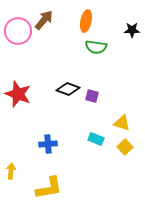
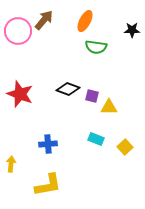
orange ellipse: moved 1 px left; rotated 15 degrees clockwise
red star: moved 2 px right
yellow triangle: moved 13 px left, 16 px up; rotated 18 degrees counterclockwise
yellow arrow: moved 7 px up
yellow L-shape: moved 1 px left, 3 px up
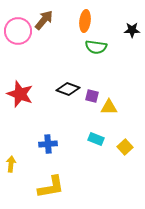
orange ellipse: rotated 20 degrees counterclockwise
yellow L-shape: moved 3 px right, 2 px down
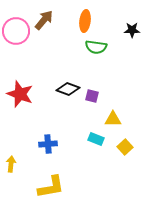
pink circle: moved 2 px left
yellow triangle: moved 4 px right, 12 px down
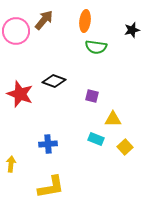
black star: rotated 14 degrees counterclockwise
black diamond: moved 14 px left, 8 px up
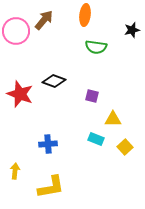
orange ellipse: moved 6 px up
yellow arrow: moved 4 px right, 7 px down
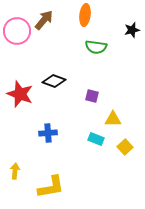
pink circle: moved 1 px right
blue cross: moved 11 px up
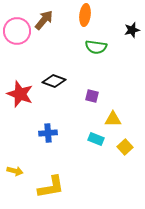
yellow arrow: rotated 98 degrees clockwise
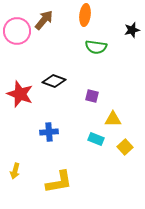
blue cross: moved 1 px right, 1 px up
yellow arrow: rotated 91 degrees clockwise
yellow L-shape: moved 8 px right, 5 px up
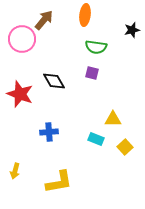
pink circle: moved 5 px right, 8 px down
black diamond: rotated 40 degrees clockwise
purple square: moved 23 px up
